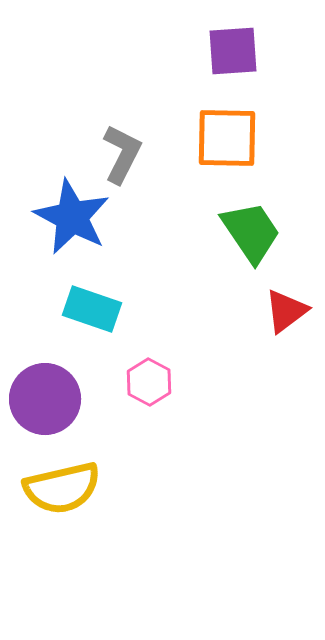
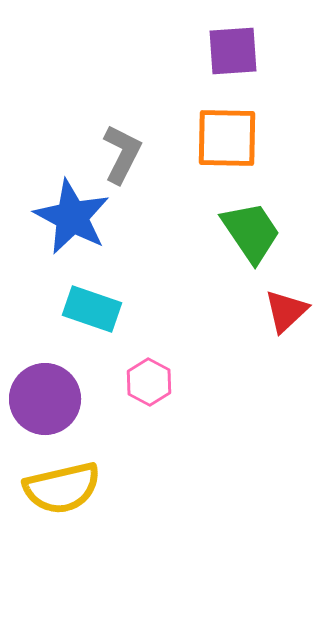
red triangle: rotated 6 degrees counterclockwise
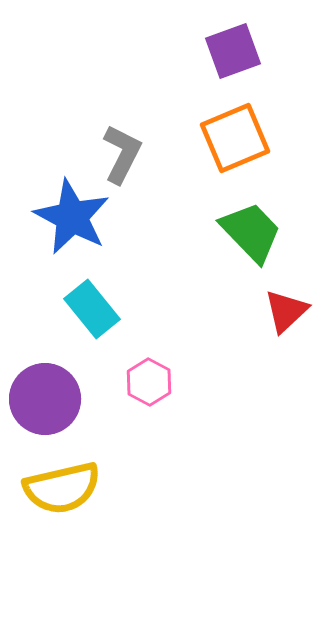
purple square: rotated 16 degrees counterclockwise
orange square: moved 8 px right; rotated 24 degrees counterclockwise
green trapezoid: rotated 10 degrees counterclockwise
cyan rectangle: rotated 32 degrees clockwise
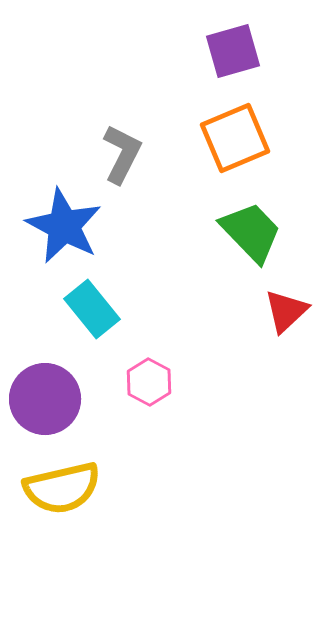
purple square: rotated 4 degrees clockwise
blue star: moved 8 px left, 9 px down
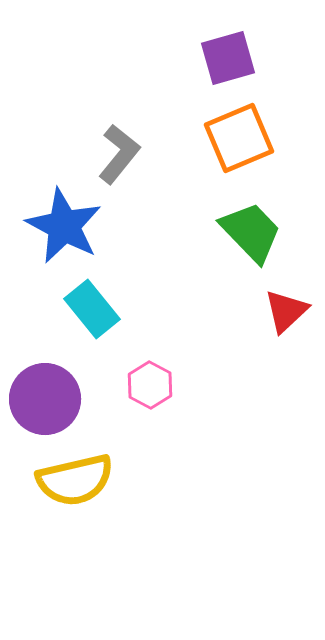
purple square: moved 5 px left, 7 px down
orange square: moved 4 px right
gray L-shape: moved 3 px left; rotated 12 degrees clockwise
pink hexagon: moved 1 px right, 3 px down
yellow semicircle: moved 13 px right, 8 px up
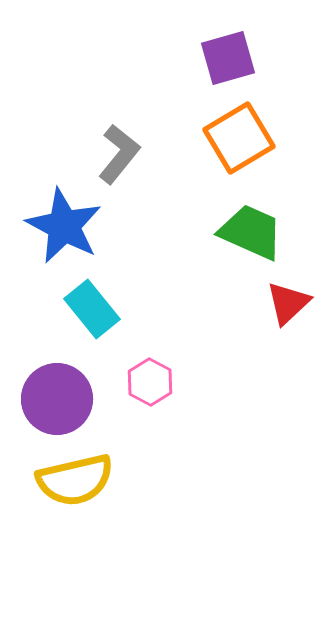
orange square: rotated 8 degrees counterclockwise
green trapezoid: rotated 22 degrees counterclockwise
red triangle: moved 2 px right, 8 px up
pink hexagon: moved 3 px up
purple circle: moved 12 px right
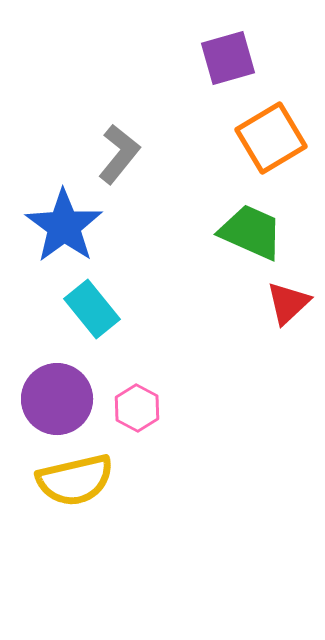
orange square: moved 32 px right
blue star: rotated 8 degrees clockwise
pink hexagon: moved 13 px left, 26 px down
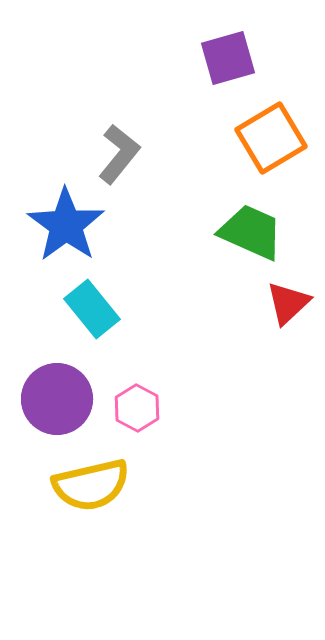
blue star: moved 2 px right, 1 px up
yellow semicircle: moved 16 px right, 5 px down
